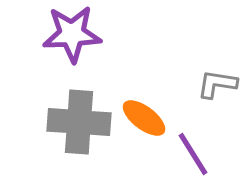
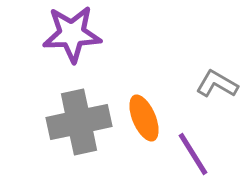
gray L-shape: rotated 21 degrees clockwise
orange ellipse: rotated 30 degrees clockwise
gray cross: rotated 16 degrees counterclockwise
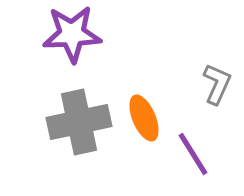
gray L-shape: rotated 84 degrees clockwise
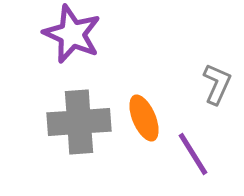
purple star: rotated 26 degrees clockwise
gray cross: rotated 8 degrees clockwise
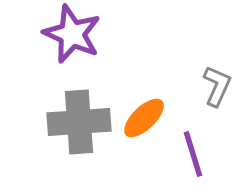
gray L-shape: moved 2 px down
orange ellipse: rotated 69 degrees clockwise
purple line: rotated 15 degrees clockwise
